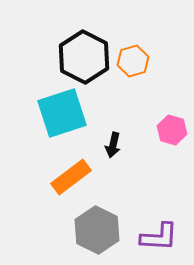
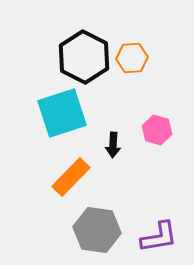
orange hexagon: moved 1 px left, 3 px up; rotated 12 degrees clockwise
pink hexagon: moved 15 px left
black arrow: rotated 10 degrees counterclockwise
orange rectangle: rotated 9 degrees counterclockwise
gray hexagon: rotated 18 degrees counterclockwise
purple L-shape: rotated 12 degrees counterclockwise
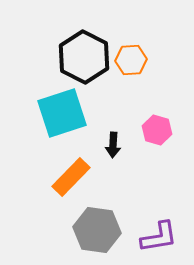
orange hexagon: moved 1 px left, 2 px down
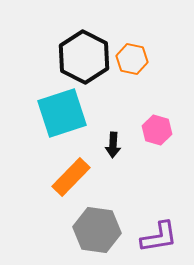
orange hexagon: moved 1 px right, 1 px up; rotated 16 degrees clockwise
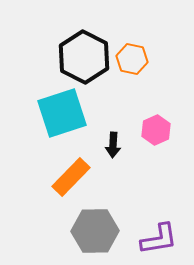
pink hexagon: moved 1 px left; rotated 20 degrees clockwise
gray hexagon: moved 2 px left, 1 px down; rotated 9 degrees counterclockwise
purple L-shape: moved 2 px down
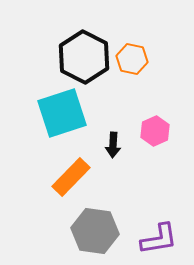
pink hexagon: moved 1 px left, 1 px down
gray hexagon: rotated 9 degrees clockwise
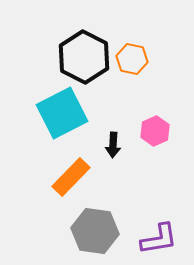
cyan square: rotated 9 degrees counterclockwise
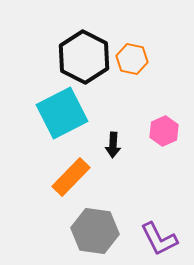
pink hexagon: moved 9 px right
purple L-shape: rotated 72 degrees clockwise
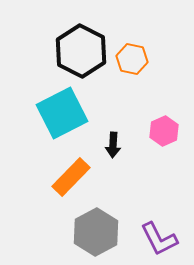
black hexagon: moved 3 px left, 6 px up
gray hexagon: moved 1 px right, 1 px down; rotated 24 degrees clockwise
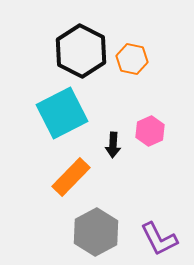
pink hexagon: moved 14 px left
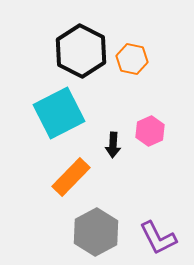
cyan square: moved 3 px left
purple L-shape: moved 1 px left, 1 px up
